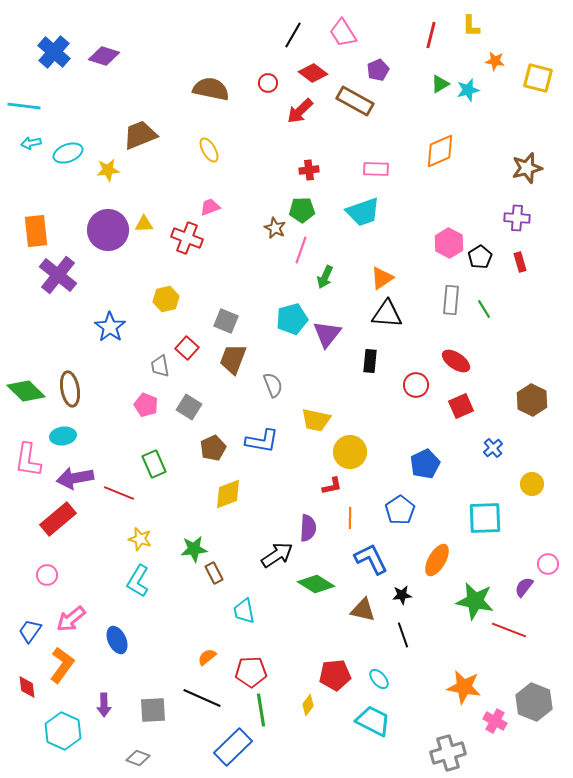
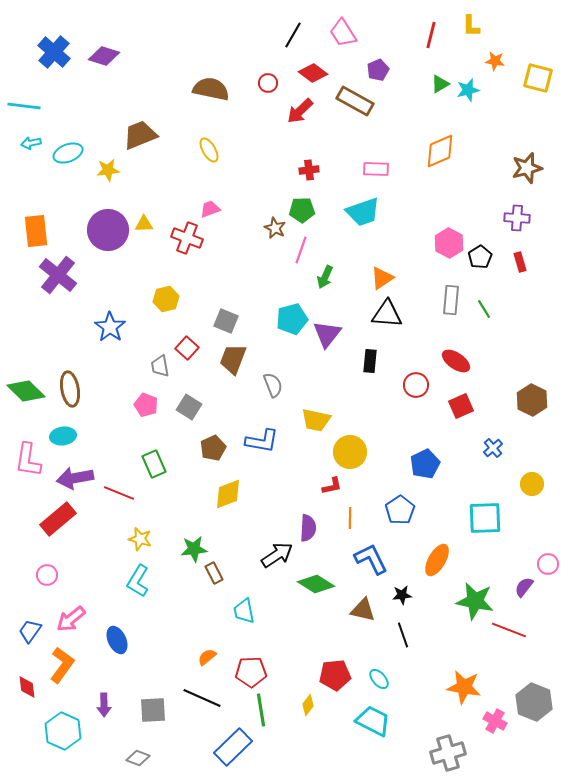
pink trapezoid at (210, 207): moved 2 px down
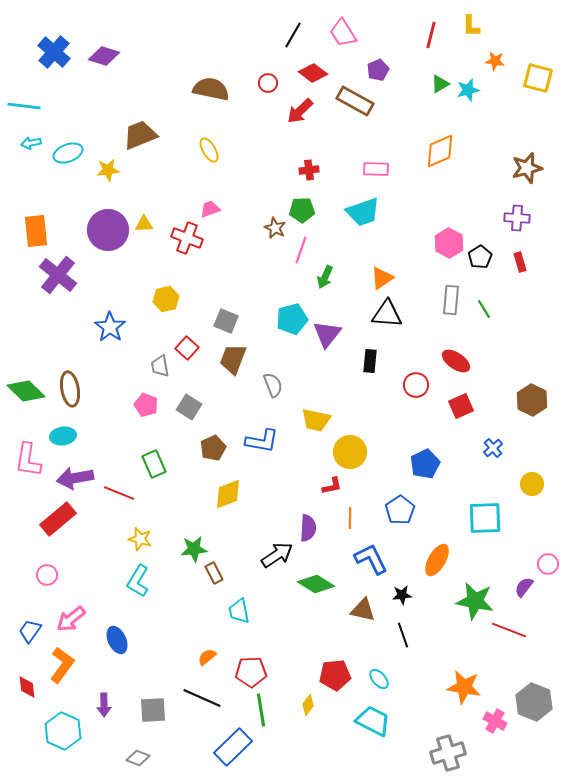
cyan trapezoid at (244, 611): moved 5 px left
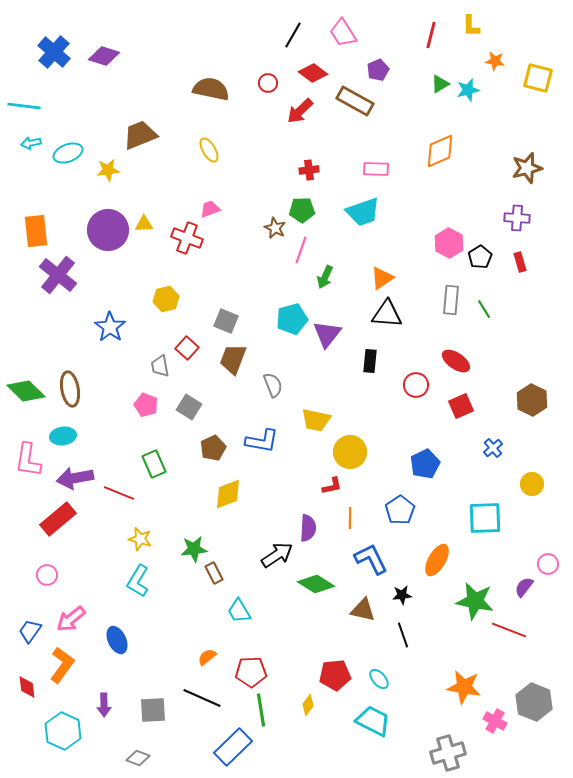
cyan trapezoid at (239, 611): rotated 20 degrees counterclockwise
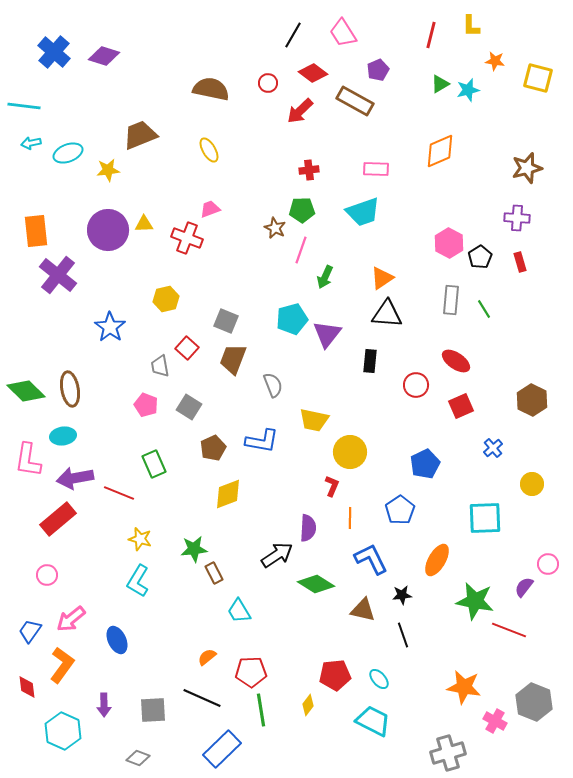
yellow trapezoid at (316, 420): moved 2 px left
red L-shape at (332, 486): rotated 55 degrees counterclockwise
blue rectangle at (233, 747): moved 11 px left, 2 px down
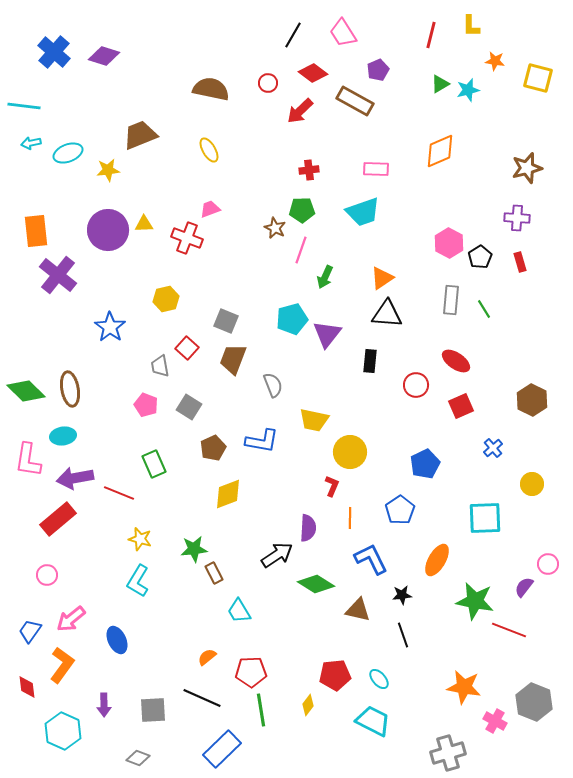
brown triangle at (363, 610): moved 5 px left
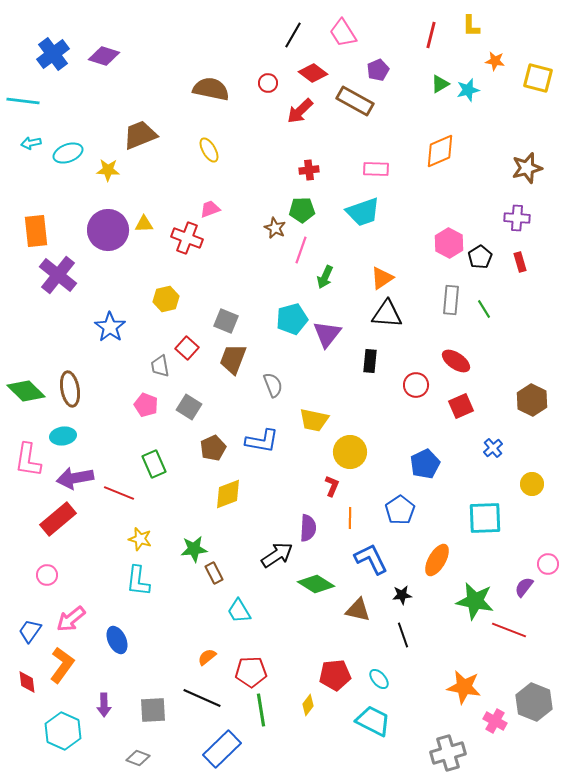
blue cross at (54, 52): moved 1 px left, 2 px down; rotated 12 degrees clockwise
cyan line at (24, 106): moved 1 px left, 5 px up
yellow star at (108, 170): rotated 10 degrees clockwise
cyan L-shape at (138, 581): rotated 24 degrees counterclockwise
red diamond at (27, 687): moved 5 px up
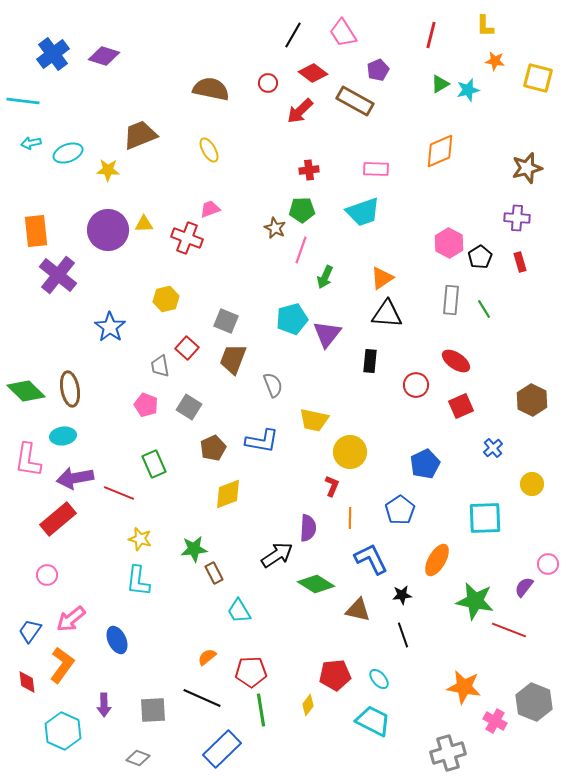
yellow L-shape at (471, 26): moved 14 px right
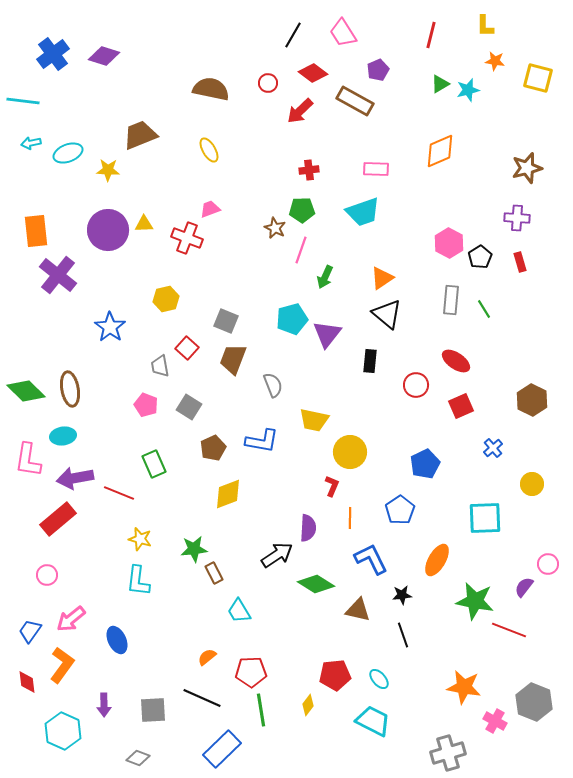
black triangle at (387, 314): rotated 36 degrees clockwise
